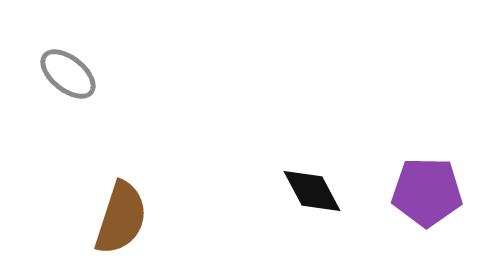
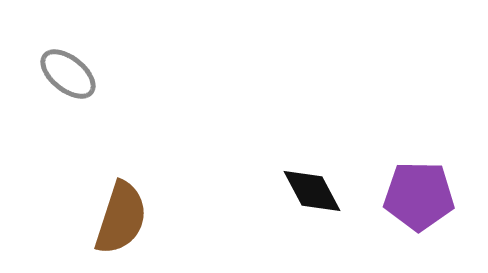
purple pentagon: moved 8 px left, 4 px down
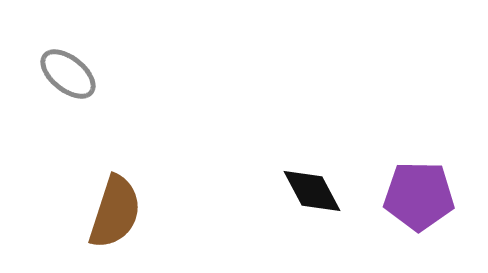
brown semicircle: moved 6 px left, 6 px up
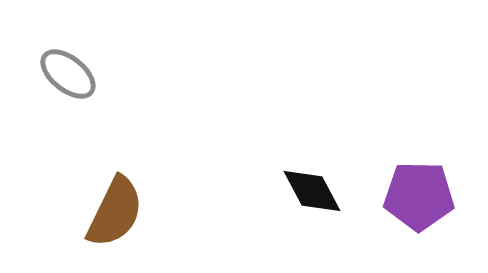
brown semicircle: rotated 8 degrees clockwise
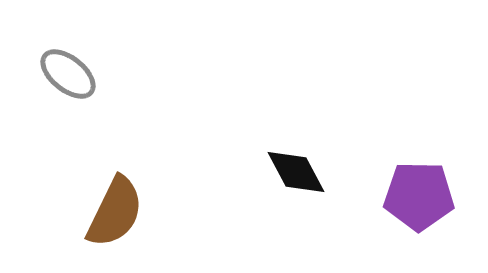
black diamond: moved 16 px left, 19 px up
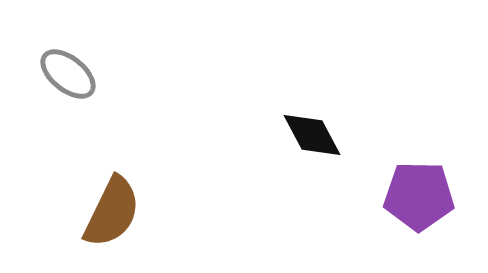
black diamond: moved 16 px right, 37 px up
brown semicircle: moved 3 px left
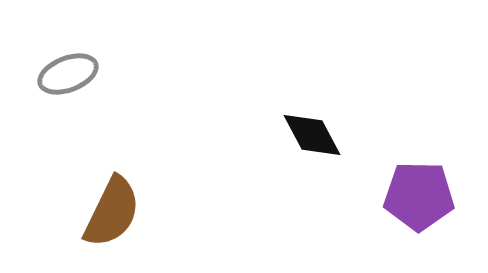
gray ellipse: rotated 60 degrees counterclockwise
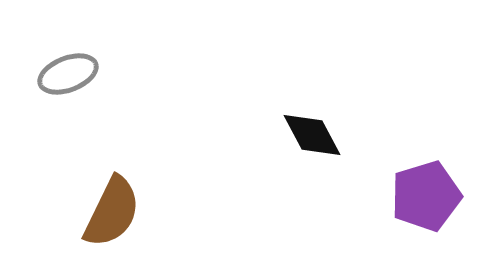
purple pentagon: moved 7 px right; rotated 18 degrees counterclockwise
